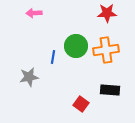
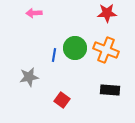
green circle: moved 1 px left, 2 px down
orange cross: rotated 30 degrees clockwise
blue line: moved 1 px right, 2 px up
red square: moved 19 px left, 4 px up
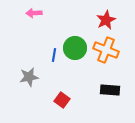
red star: moved 1 px left, 7 px down; rotated 24 degrees counterclockwise
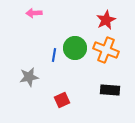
red square: rotated 28 degrees clockwise
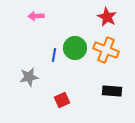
pink arrow: moved 2 px right, 3 px down
red star: moved 1 px right, 3 px up; rotated 18 degrees counterclockwise
black rectangle: moved 2 px right, 1 px down
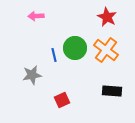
orange cross: rotated 15 degrees clockwise
blue line: rotated 24 degrees counterclockwise
gray star: moved 3 px right, 2 px up
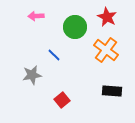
green circle: moved 21 px up
blue line: rotated 32 degrees counterclockwise
red square: rotated 14 degrees counterclockwise
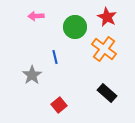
orange cross: moved 2 px left, 1 px up
blue line: moved 1 px right, 2 px down; rotated 32 degrees clockwise
gray star: rotated 24 degrees counterclockwise
black rectangle: moved 5 px left, 2 px down; rotated 36 degrees clockwise
red square: moved 3 px left, 5 px down
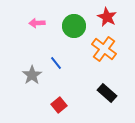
pink arrow: moved 1 px right, 7 px down
green circle: moved 1 px left, 1 px up
blue line: moved 1 px right, 6 px down; rotated 24 degrees counterclockwise
